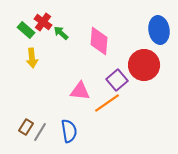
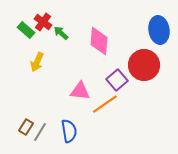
yellow arrow: moved 5 px right, 4 px down; rotated 30 degrees clockwise
orange line: moved 2 px left, 1 px down
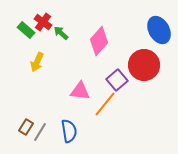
blue ellipse: rotated 20 degrees counterclockwise
pink diamond: rotated 36 degrees clockwise
orange line: rotated 16 degrees counterclockwise
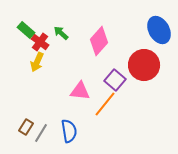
red cross: moved 3 px left, 20 px down
purple square: moved 2 px left; rotated 10 degrees counterclockwise
gray line: moved 1 px right, 1 px down
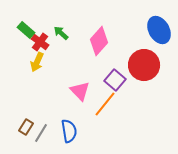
pink triangle: rotated 40 degrees clockwise
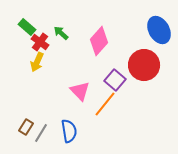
green rectangle: moved 1 px right, 3 px up
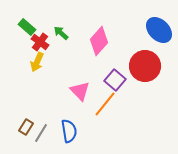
blue ellipse: rotated 16 degrees counterclockwise
red circle: moved 1 px right, 1 px down
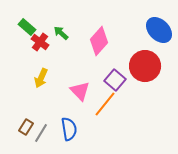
yellow arrow: moved 4 px right, 16 px down
blue semicircle: moved 2 px up
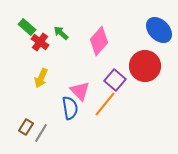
blue semicircle: moved 1 px right, 21 px up
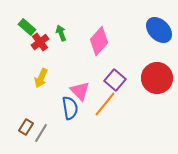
green arrow: rotated 28 degrees clockwise
red cross: rotated 18 degrees clockwise
red circle: moved 12 px right, 12 px down
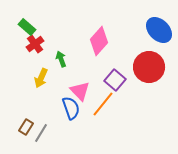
green arrow: moved 26 px down
red cross: moved 5 px left, 2 px down
red circle: moved 8 px left, 11 px up
orange line: moved 2 px left
blue semicircle: moved 1 px right; rotated 10 degrees counterclockwise
